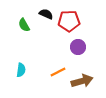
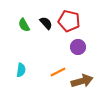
black semicircle: moved 9 px down; rotated 24 degrees clockwise
red pentagon: rotated 15 degrees clockwise
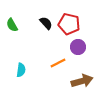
red pentagon: moved 3 px down
green semicircle: moved 12 px left
orange line: moved 9 px up
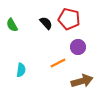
red pentagon: moved 5 px up
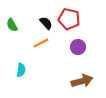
orange line: moved 17 px left, 20 px up
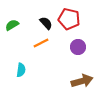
green semicircle: rotated 88 degrees clockwise
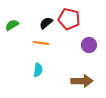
black semicircle: rotated 88 degrees counterclockwise
orange line: rotated 35 degrees clockwise
purple circle: moved 11 px right, 2 px up
cyan semicircle: moved 17 px right
brown arrow: rotated 15 degrees clockwise
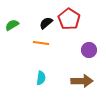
red pentagon: rotated 20 degrees clockwise
purple circle: moved 5 px down
cyan semicircle: moved 3 px right, 8 px down
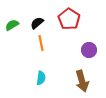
black semicircle: moved 9 px left
orange line: rotated 70 degrees clockwise
brown arrow: rotated 75 degrees clockwise
